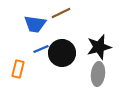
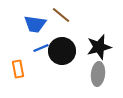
brown line: moved 2 px down; rotated 66 degrees clockwise
blue line: moved 1 px up
black circle: moved 2 px up
orange rectangle: rotated 24 degrees counterclockwise
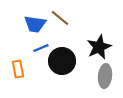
brown line: moved 1 px left, 3 px down
black star: rotated 10 degrees counterclockwise
black circle: moved 10 px down
gray ellipse: moved 7 px right, 2 px down
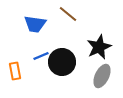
brown line: moved 8 px right, 4 px up
blue line: moved 8 px down
black circle: moved 1 px down
orange rectangle: moved 3 px left, 2 px down
gray ellipse: moved 3 px left; rotated 20 degrees clockwise
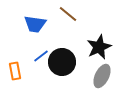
blue line: rotated 14 degrees counterclockwise
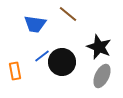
black star: rotated 25 degrees counterclockwise
blue line: moved 1 px right
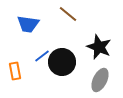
blue trapezoid: moved 7 px left
gray ellipse: moved 2 px left, 4 px down
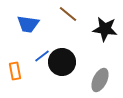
black star: moved 6 px right, 18 px up; rotated 15 degrees counterclockwise
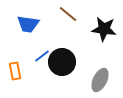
black star: moved 1 px left
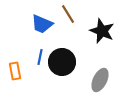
brown line: rotated 18 degrees clockwise
blue trapezoid: moved 14 px right; rotated 15 degrees clockwise
black star: moved 2 px left, 2 px down; rotated 15 degrees clockwise
blue line: moved 2 px left, 1 px down; rotated 42 degrees counterclockwise
